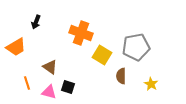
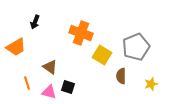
black arrow: moved 1 px left
gray pentagon: rotated 12 degrees counterclockwise
yellow star: rotated 24 degrees clockwise
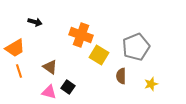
black arrow: rotated 96 degrees counterclockwise
orange cross: moved 2 px down
orange trapezoid: moved 1 px left, 1 px down
yellow square: moved 3 px left
orange line: moved 8 px left, 12 px up
black square: rotated 16 degrees clockwise
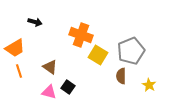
gray pentagon: moved 5 px left, 4 px down
yellow square: moved 1 px left
yellow star: moved 2 px left, 1 px down; rotated 24 degrees counterclockwise
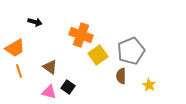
yellow square: rotated 24 degrees clockwise
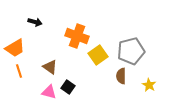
orange cross: moved 4 px left, 1 px down
gray pentagon: rotated 8 degrees clockwise
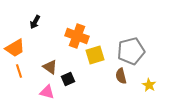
black arrow: rotated 104 degrees clockwise
yellow square: moved 3 px left; rotated 18 degrees clockwise
brown semicircle: rotated 14 degrees counterclockwise
black square: moved 8 px up; rotated 32 degrees clockwise
pink triangle: moved 2 px left
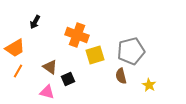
orange cross: moved 1 px up
orange line: moved 1 px left; rotated 48 degrees clockwise
